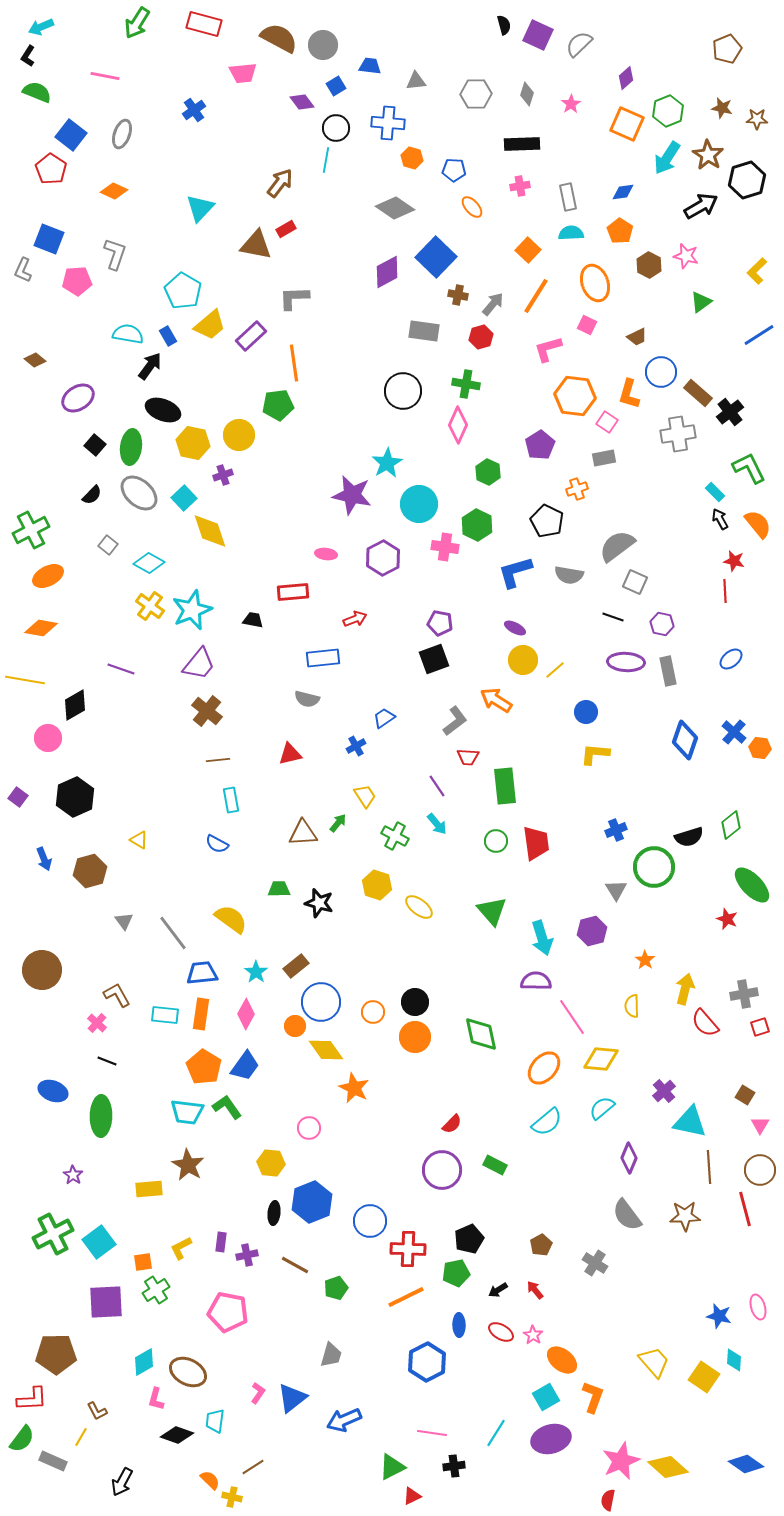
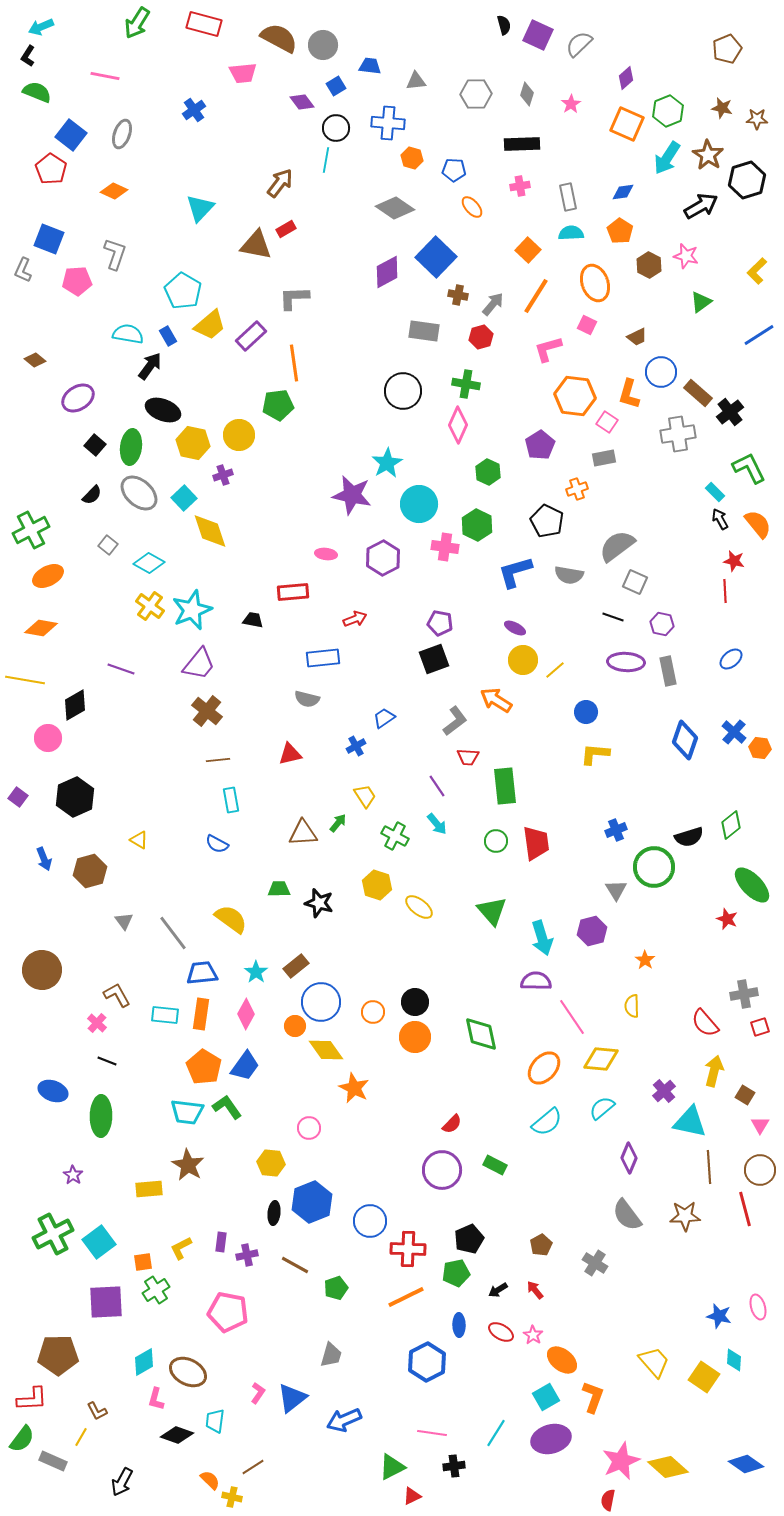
yellow arrow at (685, 989): moved 29 px right, 82 px down
brown pentagon at (56, 1354): moved 2 px right, 1 px down
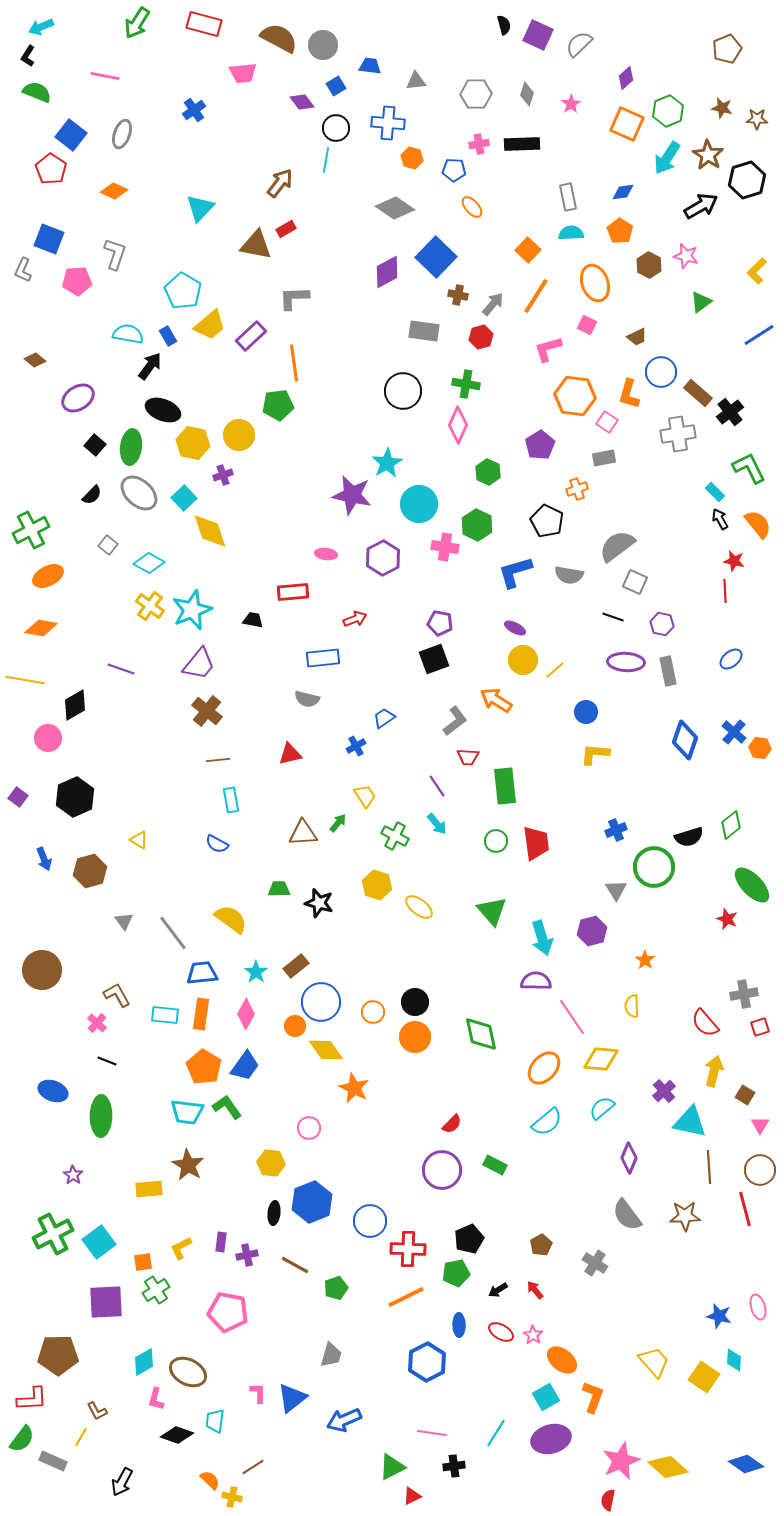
pink cross at (520, 186): moved 41 px left, 42 px up
pink L-shape at (258, 1393): rotated 35 degrees counterclockwise
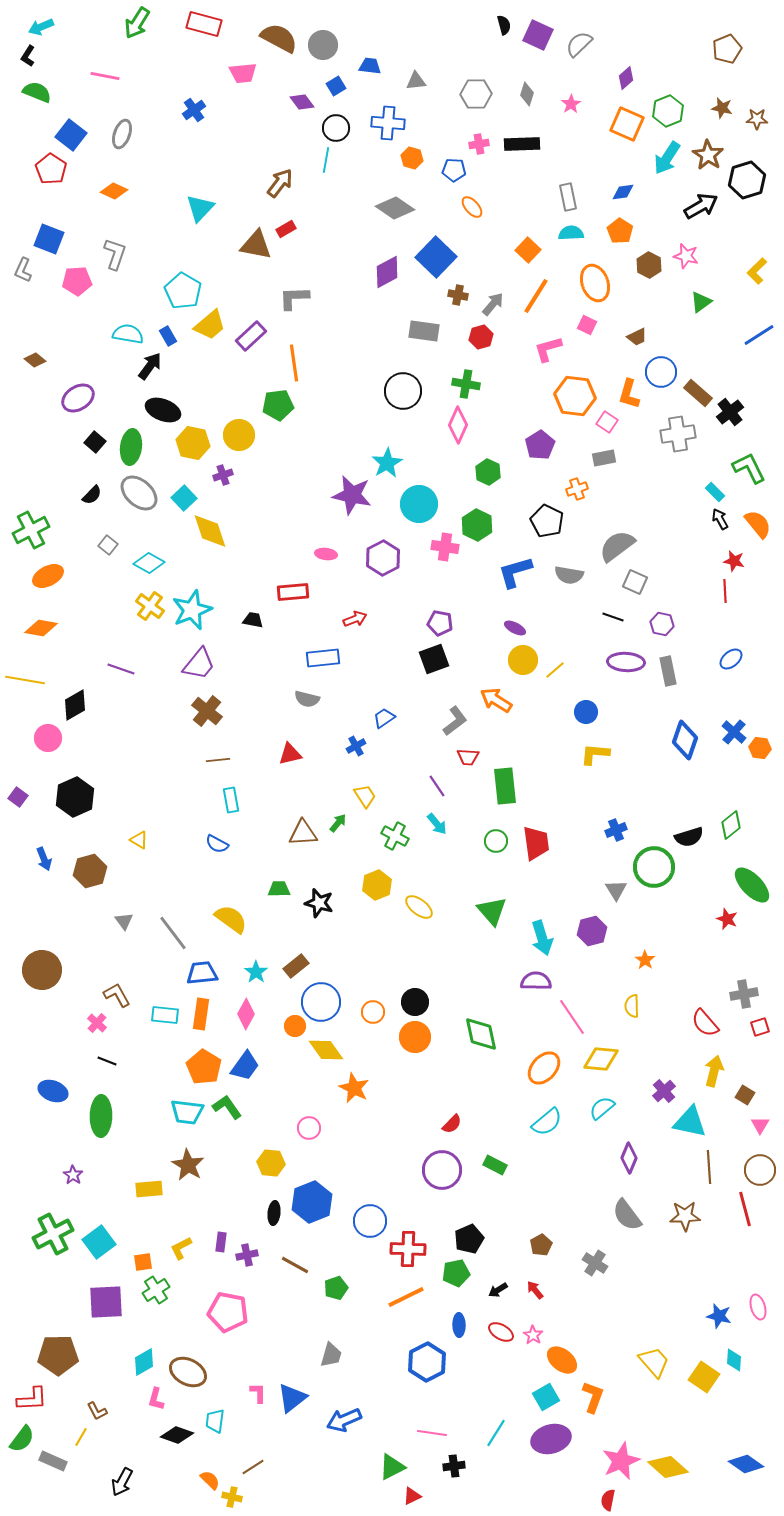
black square at (95, 445): moved 3 px up
yellow hexagon at (377, 885): rotated 20 degrees clockwise
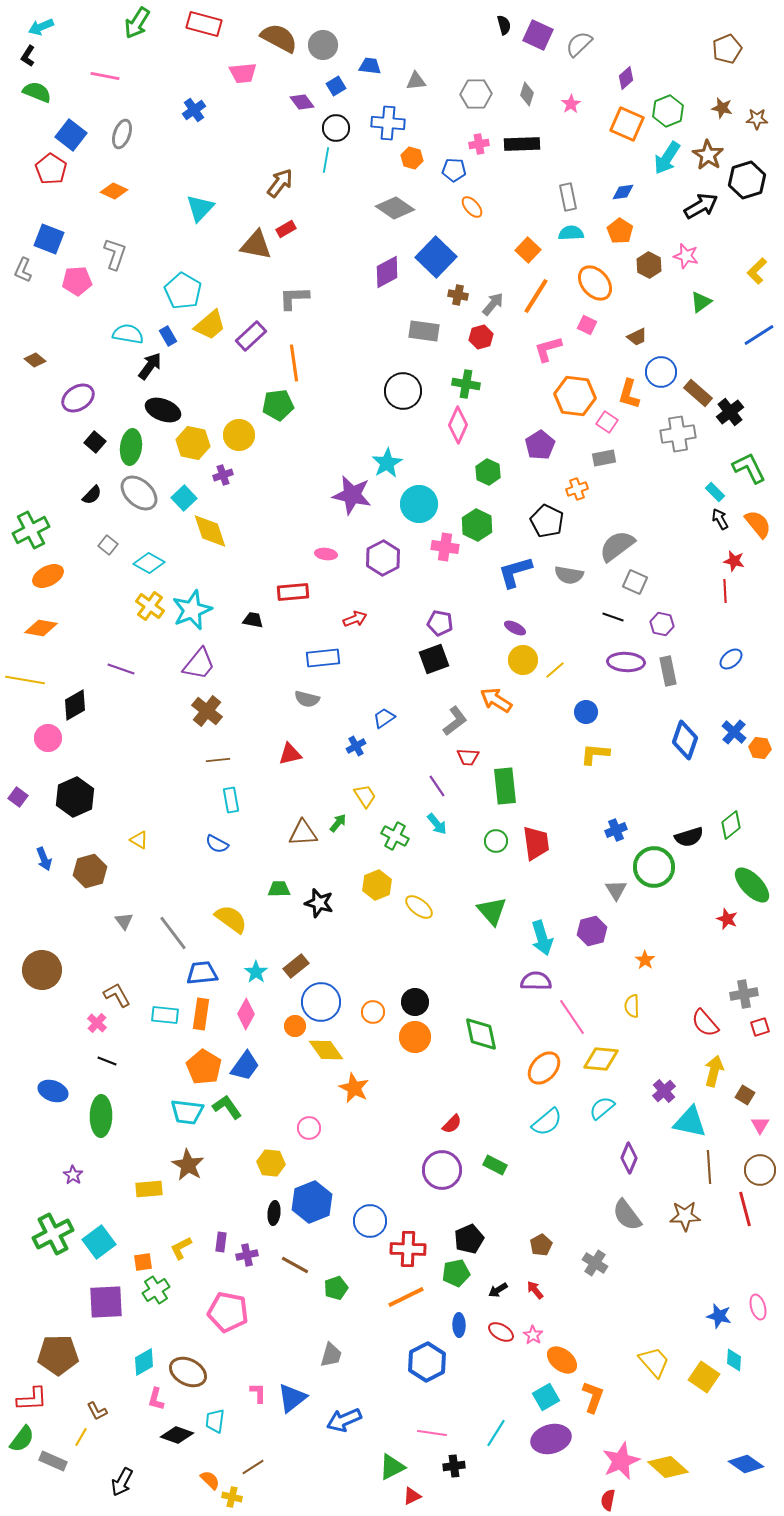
orange ellipse at (595, 283): rotated 21 degrees counterclockwise
